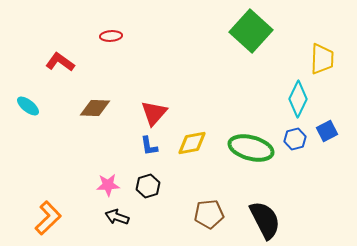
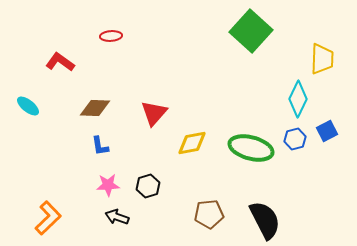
blue L-shape: moved 49 px left
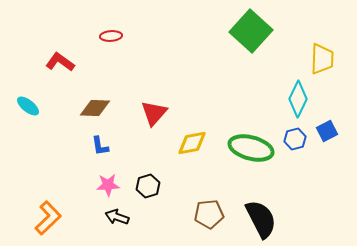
black semicircle: moved 4 px left, 1 px up
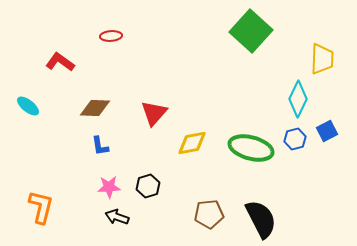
pink star: moved 1 px right, 2 px down
orange L-shape: moved 7 px left, 11 px up; rotated 32 degrees counterclockwise
